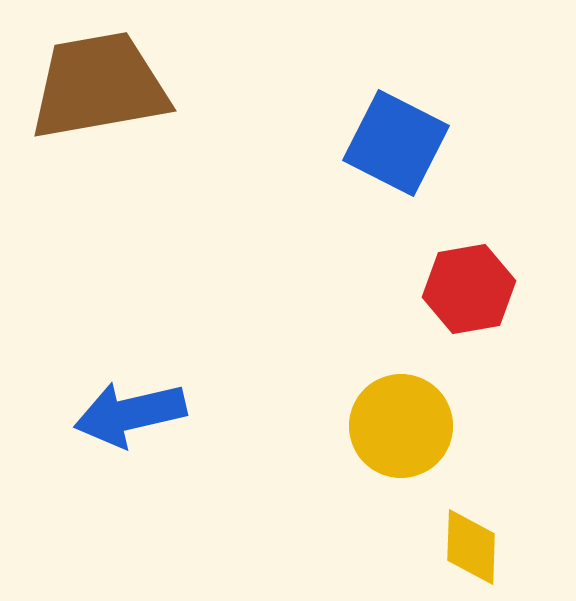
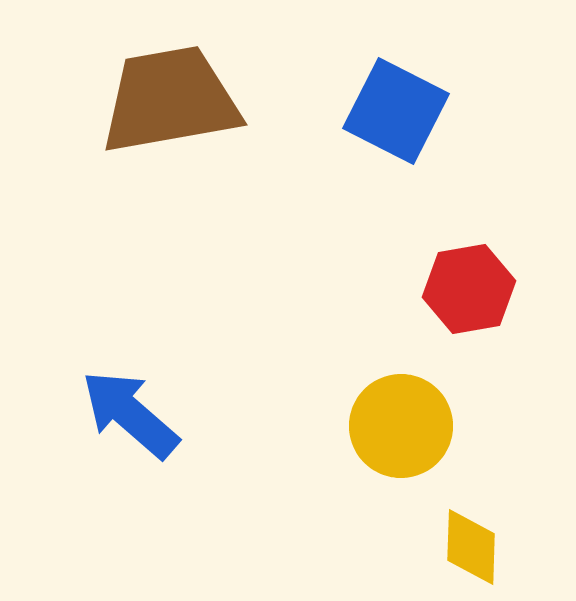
brown trapezoid: moved 71 px right, 14 px down
blue square: moved 32 px up
blue arrow: rotated 54 degrees clockwise
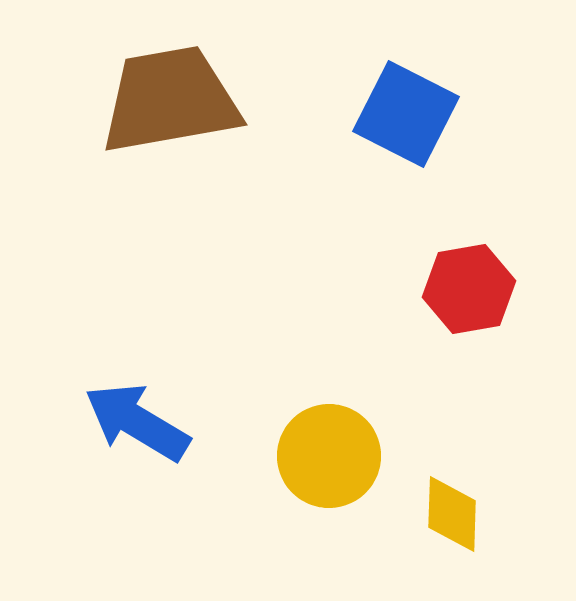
blue square: moved 10 px right, 3 px down
blue arrow: moved 7 px right, 8 px down; rotated 10 degrees counterclockwise
yellow circle: moved 72 px left, 30 px down
yellow diamond: moved 19 px left, 33 px up
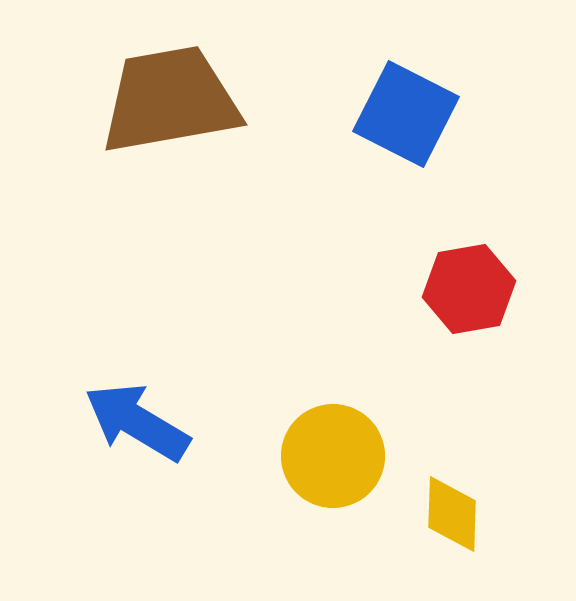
yellow circle: moved 4 px right
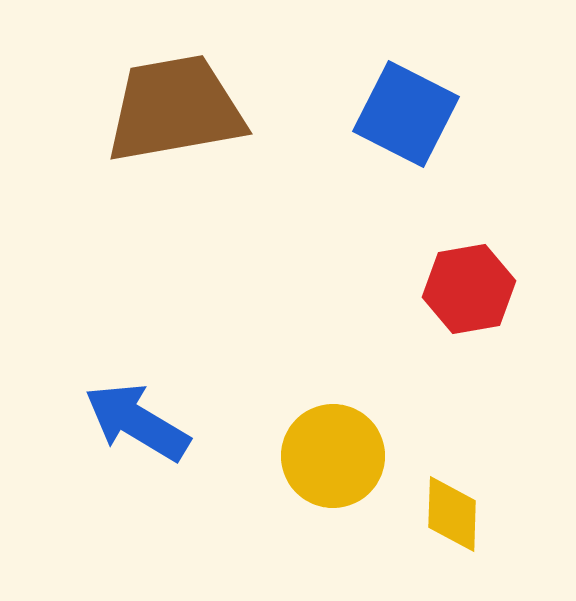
brown trapezoid: moved 5 px right, 9 px down
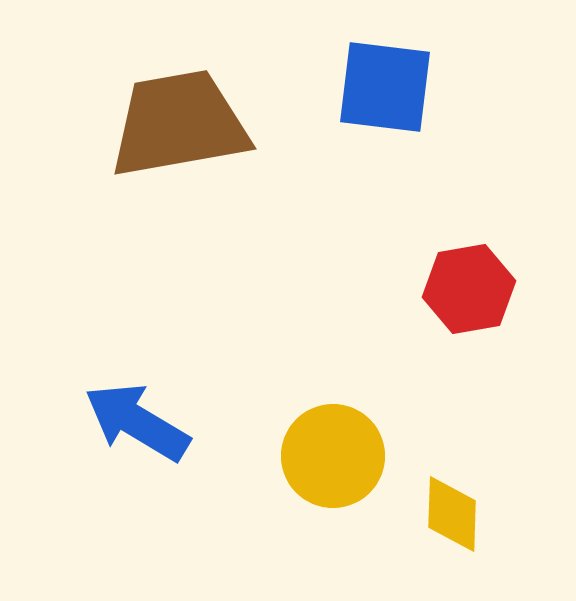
brown trapezoid: moved 4 px right, 15 px down
blue square: moved 21 px left, 27 px up; rotated 20 degrees counterclockwise
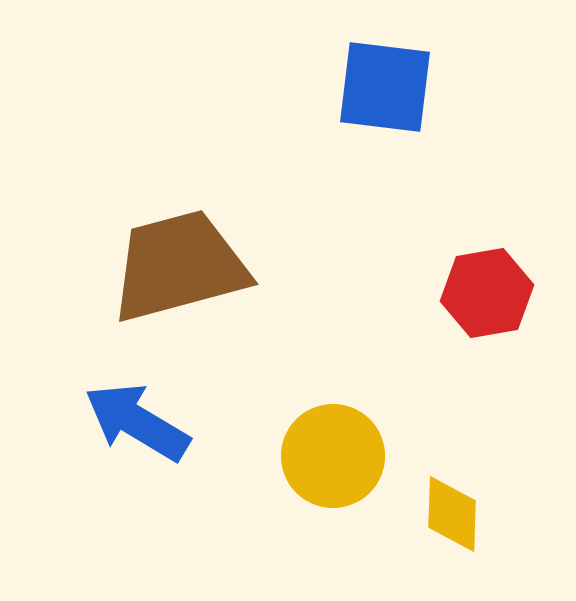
brown trapezoid: moved 142 px down; rotated 5 degrees counterclockwise
red hexagon: moved 18 px right, 4 px down
